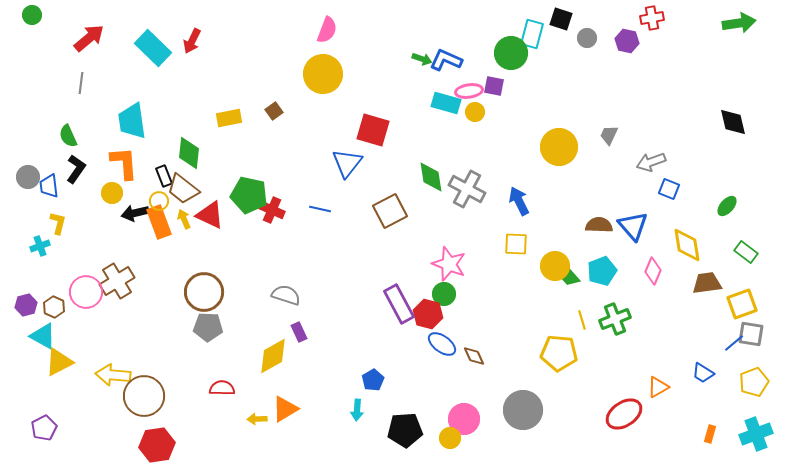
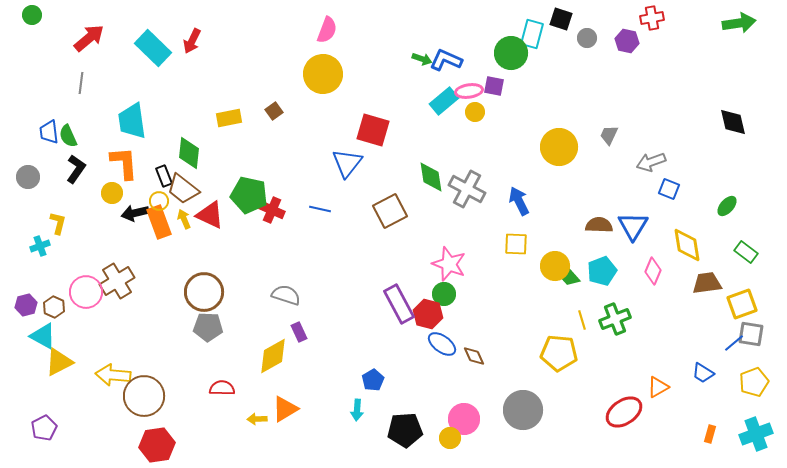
cyan rectangle at (446, 103): moved 2 px left, 2 px up; rotated 56 degrees counterclockwise
blue trapezoid at (49, 186): moved 54 px up
blue triangle at (633, 226): rotated 12 degrees clockwise
red ellipse at (624, 414): moved 2 px up
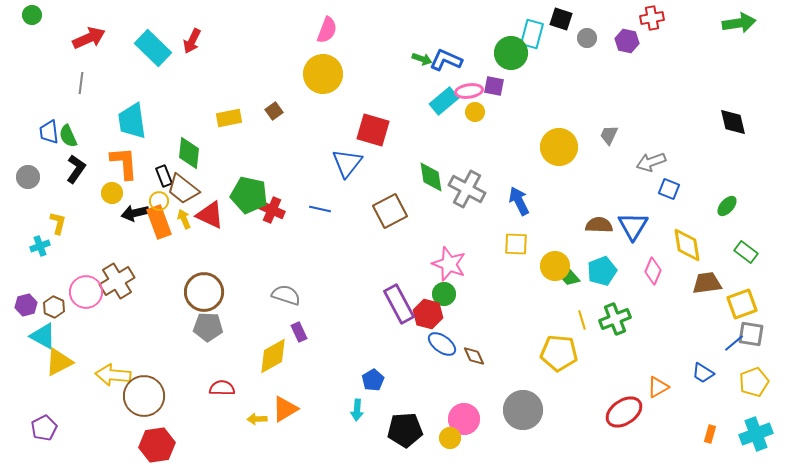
red arrow at (89, 38): rotated 16 degrees clockwise
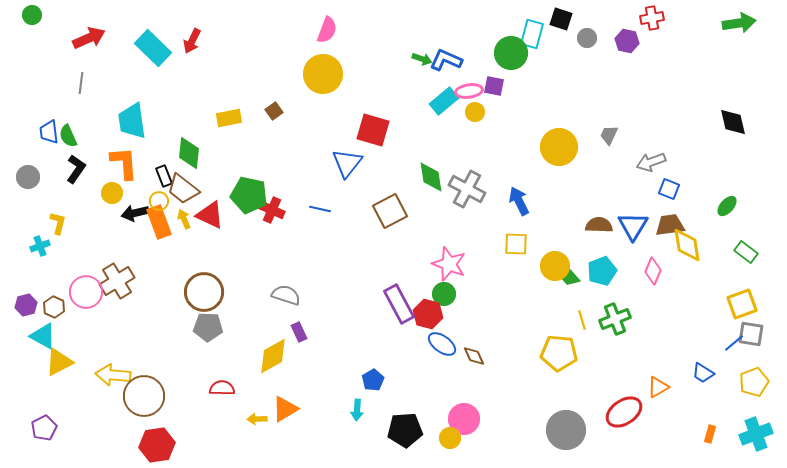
brown trapezoid at (707, 283): moved 37 px left, 58 px up
gray circle at (523, 410): moved 43 px right, 20 px down
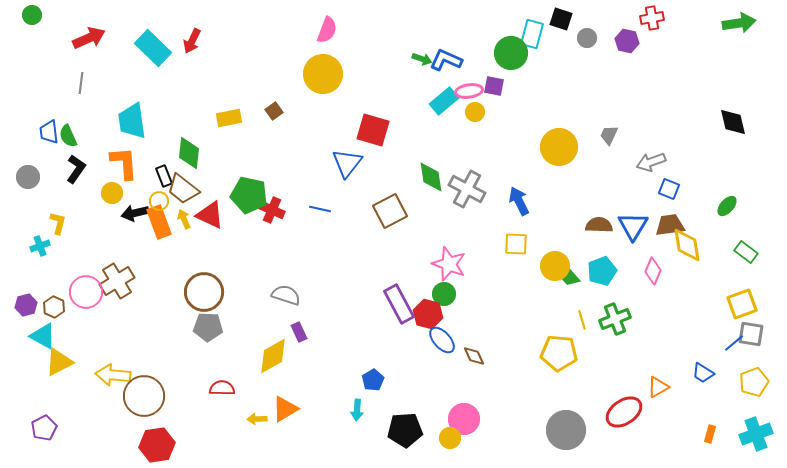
blue ellipse at (442, 344): moved 4 px up; rotated 12 degrees clockwise
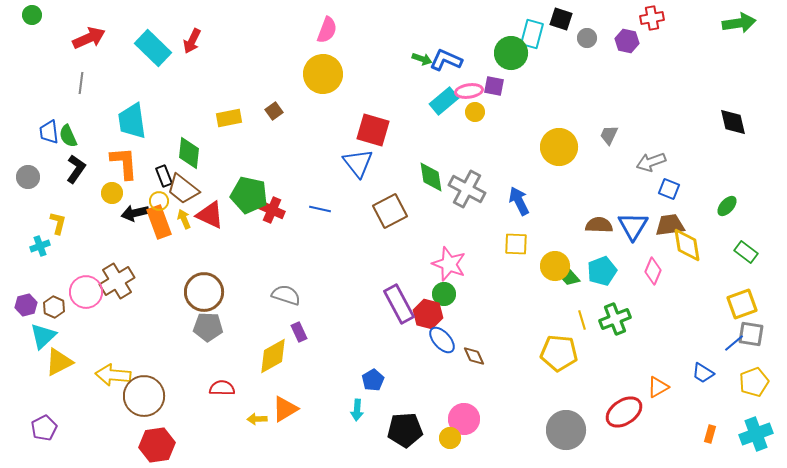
blue triangle at (347, 163): moved 11 px right; rotated 16 degrees counterclockwise
cyan triangle at (43, 336): rotated 48 degrees clockwise
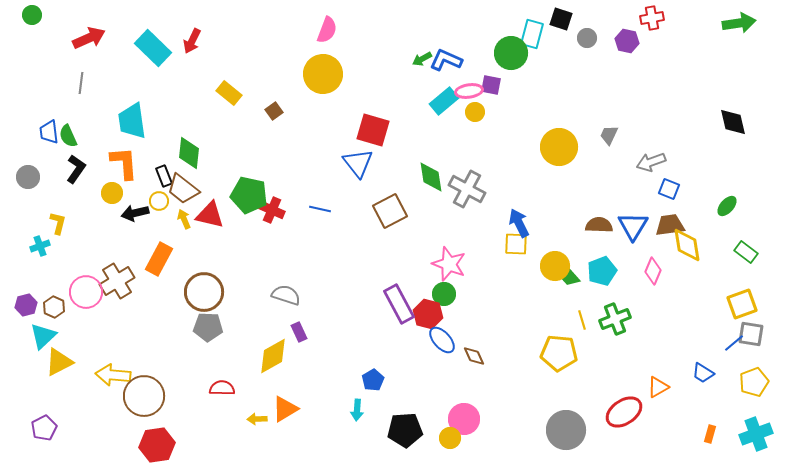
green arrow at (422, 59): rotated 132 degrees clockwise
purple square at (494, 86): moved 3 px left, 1 px up
yellow rectangle at (229, 118): moved 25 px up; rotated 50 degrees clockwise
blue arrow at (519, 201): moved 22 px down
red triangle at (210, 215): rotated 12 degrees counterclockwise
orange rectangle at (159, 222): moved 37 px down; rotated 48 degrees clockwise
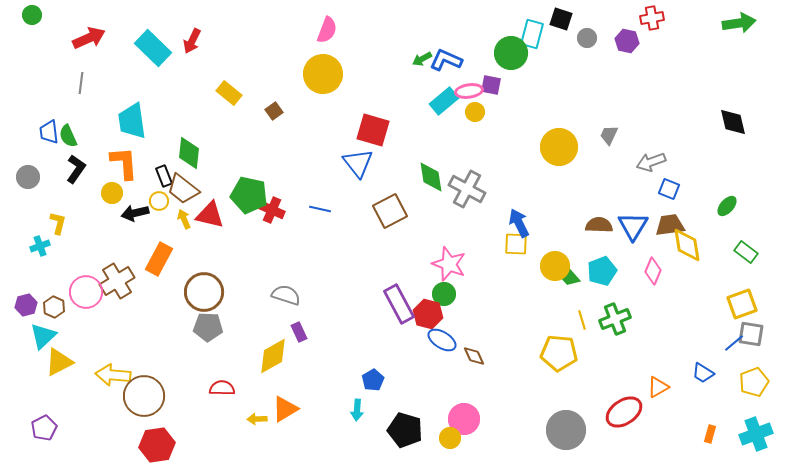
blue ellipse at (442, 340): rotated 16 degrees counterclockwise
black pentagon at (405, 430): rotated 20 degrees clockwise
